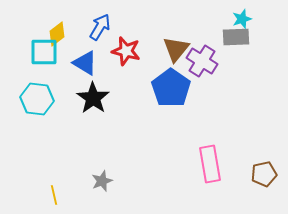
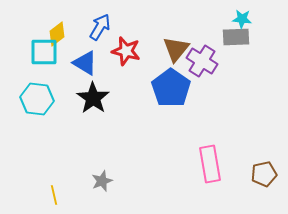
cyan star: rotated 24 degrees clockwise
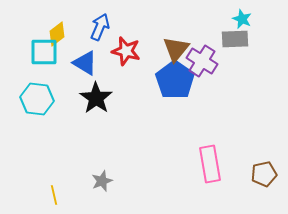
cyan star: rotated 18 degrees clockwise
blue arrow: rotated 8 degrees counterclockwise
gray rectangle: moved 1 px left, 2 px down
blue pentagon: moved 4 px right, 8 px up
black star: moved 3 px right
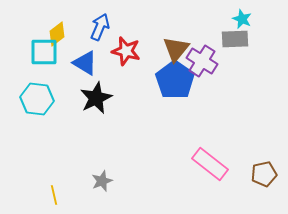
black star: rotated 12 degrees clockwise
pink rectangle: rotated 42 degrees counterclockwise
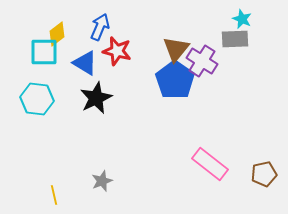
red star: moved 9 px left
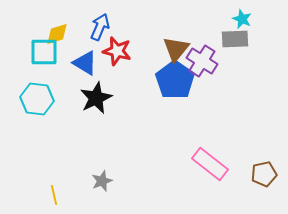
yellow diamond: rotated 20 degrees clockwise
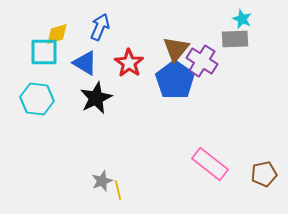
red star: moved 12 px right, 12 px down; rotated 20 degrees clockwise
yellow line: moved 64 px right, 5 px up
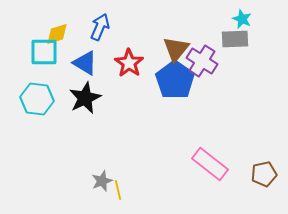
black star: moved 11 px left
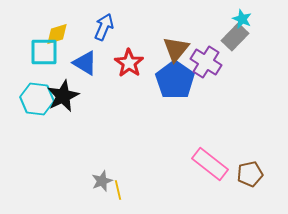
blue arrow: moved 4 px right
gray rectangle: moved 2 px up; rotated 44 degrees counterclockwise
purple cross: moved 4 px right, 1 px down
black star: moved 22 px left, 2 px up
brown pentagon: moved 14 px left
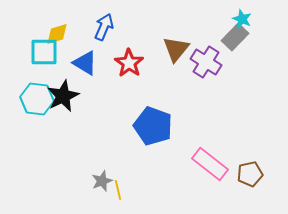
blue pentagon: moved 22 px left, 46 px down; rotated 15 degrees counterclockwise
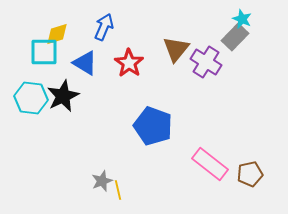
cyan hexagon: moved 6 px left, 1 px up
